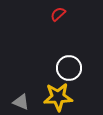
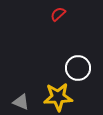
white circle: moved 9 px right
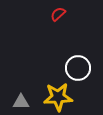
gray triangle: rotated 24 degrees counterclockwise
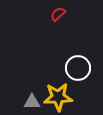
gray triangle: moved 11 px right
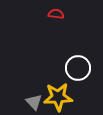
red semicircle: moved 2 px left; rotated 49 degrees clockwise
gray triangle: moved 2 px right; rotated 48 degrees clockwise
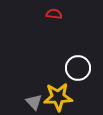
red semicircle: moved 2 px left
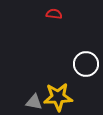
white circle: moved 8 px right, 4 px up
gray triangle: rotated 36 degrees counterclockwise
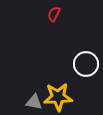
red semicircle: rotated 70 degrees counterclockwise
